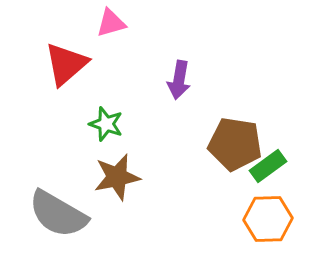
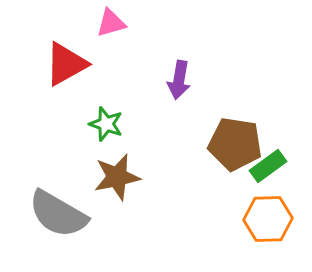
red triangle: rotated 12 degrees clockwise
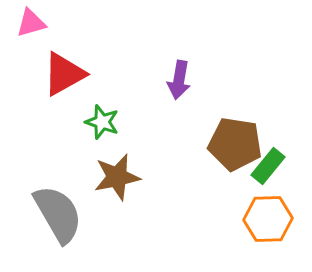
pink triangle: moved 80 px left
red triangle: moved 2 px left, 10 px down
green star: moved 4 px left, 2 px up
green rectangle: rotated 15 degrees counterclockwise
gray semicircle: rotated 150 degrees counterclockwise
